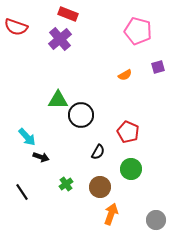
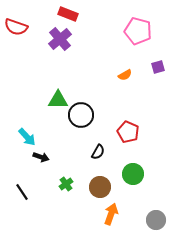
green circle: moved 2 px right, 5 px down
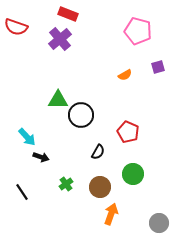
gray circle: moved 3 px right, 3 px down
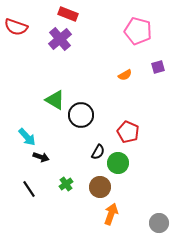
green triangle: moved 3 px left; rotated 30 degrees clockwise
green circle: moved 15 px left, 11 px up
black line: moved 7 px right, 3 px up
